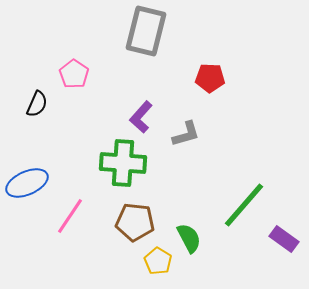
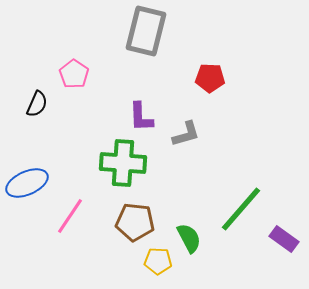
purple L-shape: rotated 44 degrees counterclockwise
green line: moved 3 px left, 4 px down
yellow pentagon: rotated 28 degrees counterclockwise
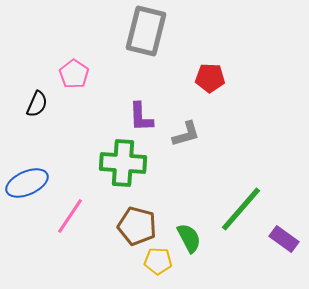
brown pentagon: moved 2 px right, 4 px down; rotated 9 degrees clockwise
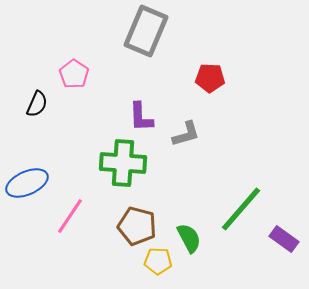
gray rectangle: rotated 9 degrees clockwise
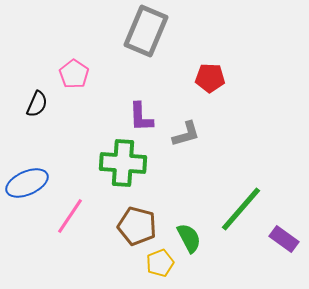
yellow pentagon: moved 2 px right, 2 px down; rotated 24 degrees counterclockwise
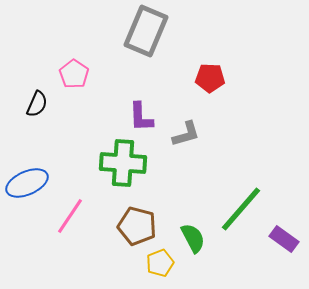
green semicircle: moved 4 px right
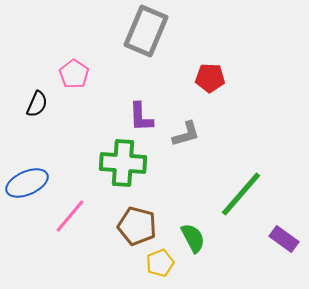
green line: moved 15 px up
pink line: rotated 6 degrees clockwise
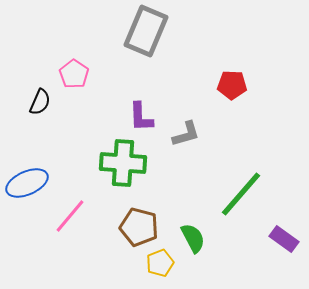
red pentagon: moved 22 px right, 7 px down
black semicircle: moved 3 px right, 2 px up
brown pentagon: moved 2 px right, 1 px down
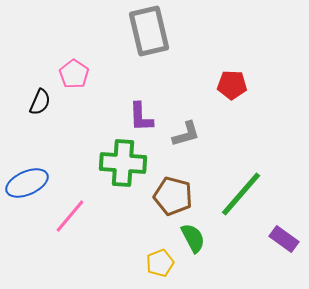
gray rectangle: moved 3 px right; rotated 36 degrees counterclockwise
brown pentagon: moved 34 px right, 31 px up
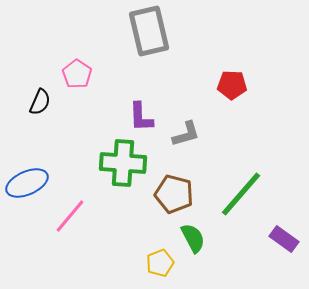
pink pentagon: moved 3 px right
brown pentagon: moved 1 px right, 2 px up
